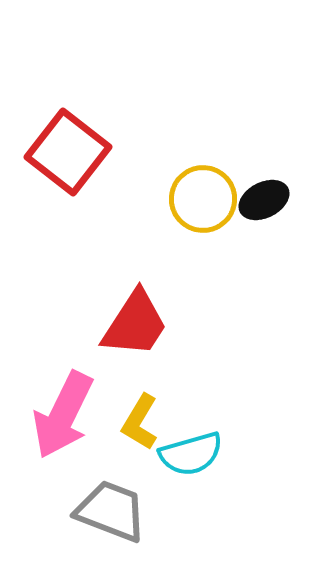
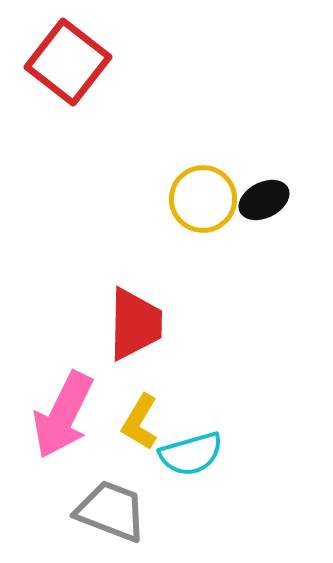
red square: moved 90 px up
red trapezoid: rotated 32 degrees counterclockwise
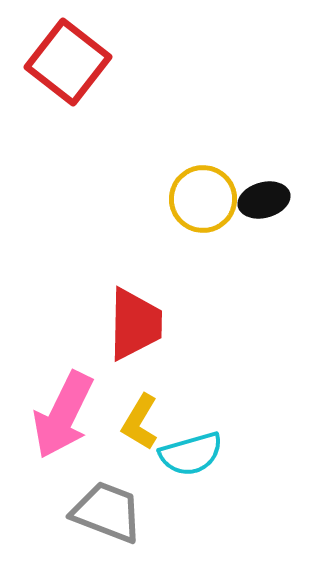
black ellipse: rotated 12 degrees clockwise
gray trapezoid: moved 4 px left, 1 px down
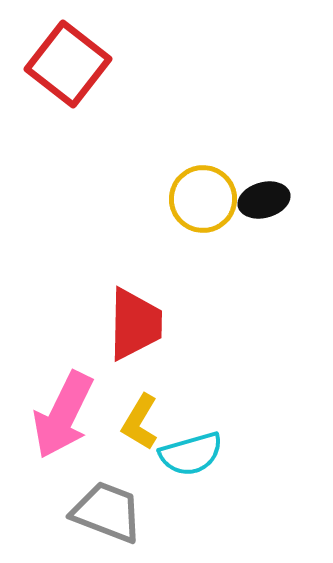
red square: moved 2 px down
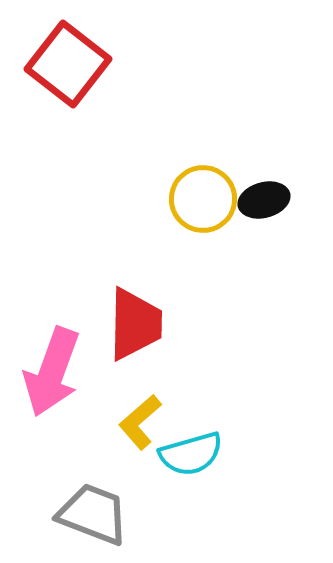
pink arrow: moved 11 px left, 43 px up; rotated 6 degrees counterclockwise
yellow L-shape: rotated 18 degrees clockwise
gray trapezoid: moved 14 px left, 2 px down
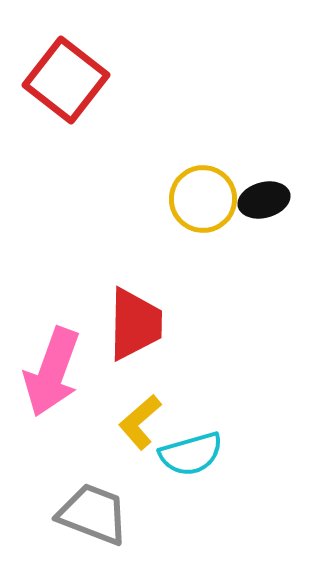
red square: moved 2 px left, 16 px down
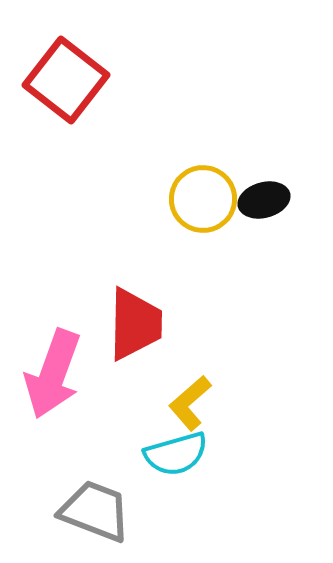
pink arrow: moved 1 px right, 2 px down
yellow L-shape: moved 50 px right, 19 px up
cyan semicircle: moved 15 px left
gray trapezoid: moved 2 px right, 3 px up
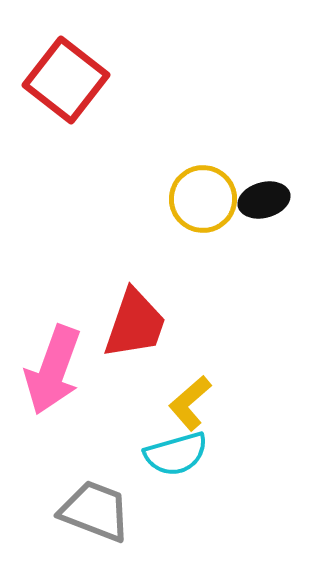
red trapezoid: rotated 18 degrees clockwise
pink arrow: moved 4 px up
